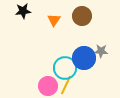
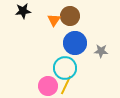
brown circle: moved 12 px left
blue circle: moved 9 px left, 15 px up
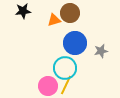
brown circle: moved 3 px up
orange triangle: rotated 40 degrees clockwise
gray star: rotated 16 degrees counterclockwise
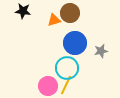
black star: rotated 14 degrees clockwise
cyan circle: moved 2 px right
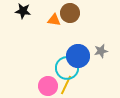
orange triangle: rotated 24 degrees clockwise
blue circle: moved 3 px right, 13 px down
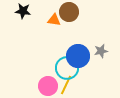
brown circle: moved 1 px left, 1 px up
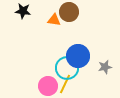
gray star: moved 4 px right, 16 px down
yellow line: moved 1 px left, 1 px up
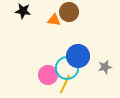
pink circle: moved 11 px up
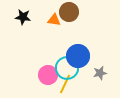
black star: moved 6 px down
gray star: moved 5 px left, 6 px down
